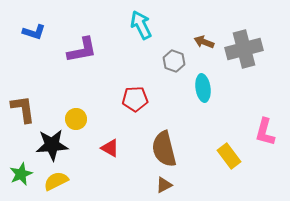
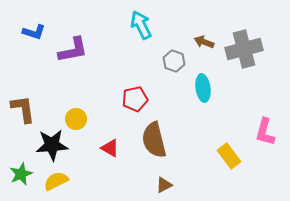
purple L-shape: moved 9 px left
red pentagon: rotated 10 degrees counterclockwise
brown semicircle: moved 10 px left, 9 px up
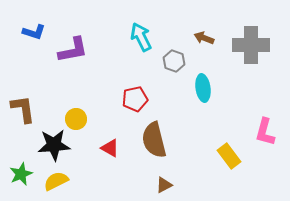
cyan arrow: moved 12 px down
brown arrow: moved 4 px up
gray cross: moved 7 px right, 4 px up; rotated 15 degrees clockwise
black star: moved 2 px right
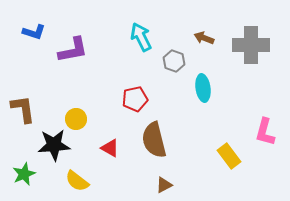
green star: moved 3 px right
yellow semicircle: moved 21 px right; rotated 115 degrees counterclockwise
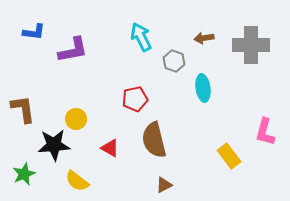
blue L-shape: rotated 10 degrees counterclockwise
brown arrow: rotated 30 degrees counterclockwise
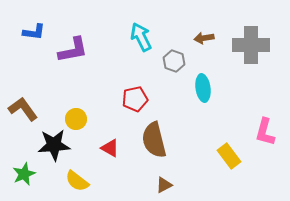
brown L-shape: rotated 28 degrees counterclockwise
